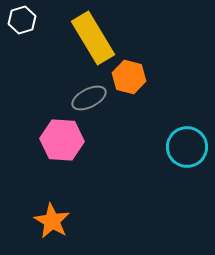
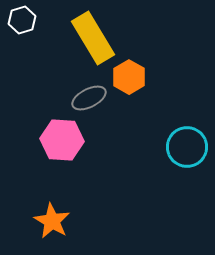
orange hexagon: rotated 16 degrees clockwise
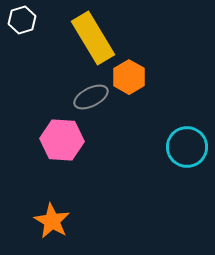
gray ellipse: moved 2 px right, 1 px up
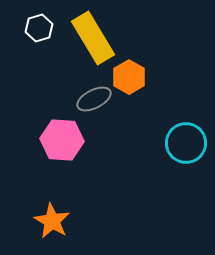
white hexagon: moved 17 px right, 8 px down
gray ellipse: moved 3 px right, 2 px down
cyan circle: moved 1 px left, 4 px up
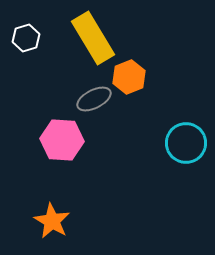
white hexagon: moved 13 px left, 10 px down
orange hexagon: rotated 8 degrees clockwise
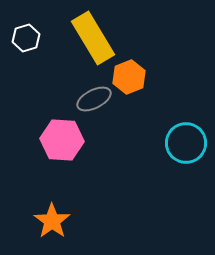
orange star: rotated 6 degrees clockwise
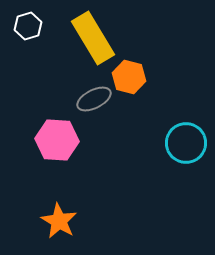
white hexagon: moved 2 px right, 12 px up
orange hexagon: rotated 24 degrees counterclockwise
pink hexagon: moved 5 px left
orange star: moved 7 px right; rotated 6 degrees counterclockwise
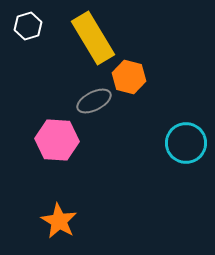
gray ellipse: moved 2 px down
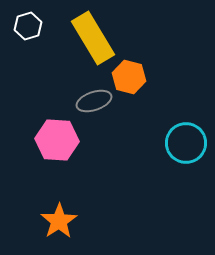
gray ellipse: rotated 8 degrees clockwise
orange star: rotated 9 degrees clockwise
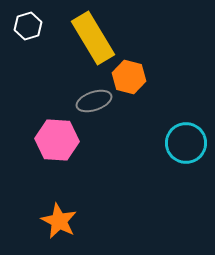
orange star: rotated 12 degrees counterclockwise
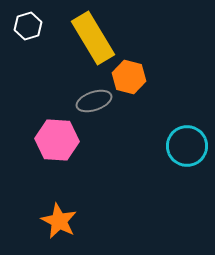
cyan circle: moved 1 px right, 3 px down
